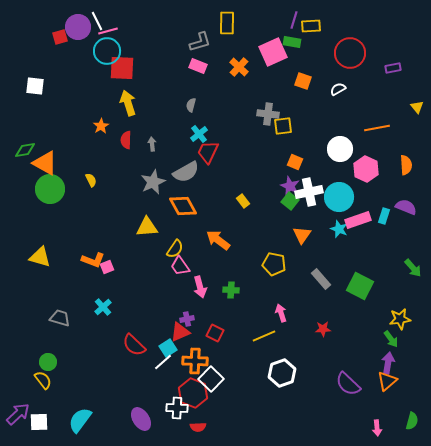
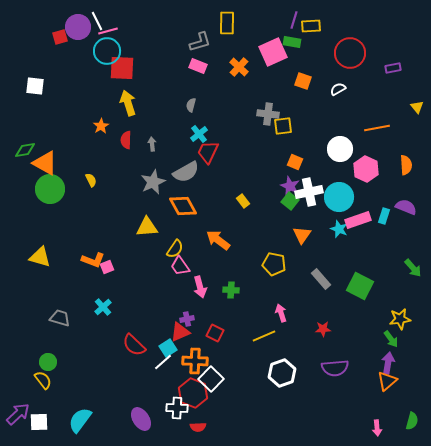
purple semicircle at (348, 384): moved 13 px left, 16 px up; rotated 48 degrees counterclockwise
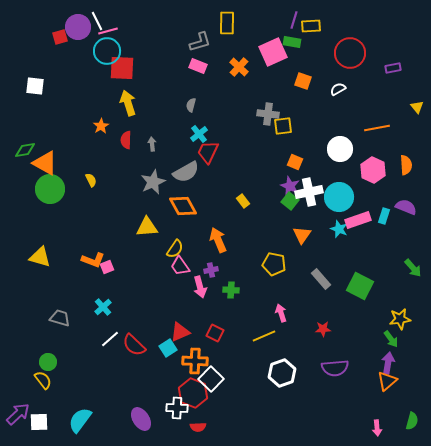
pink hexagon at (366, 169): moved 7 px right, 1 px down
orange arrow at (218, 240): rotated 30 degrees clockwise
purple cross at (187, 319): moved 24 px right, 49 px up
white line at (163, 362): moved 53 px left, 23 px up
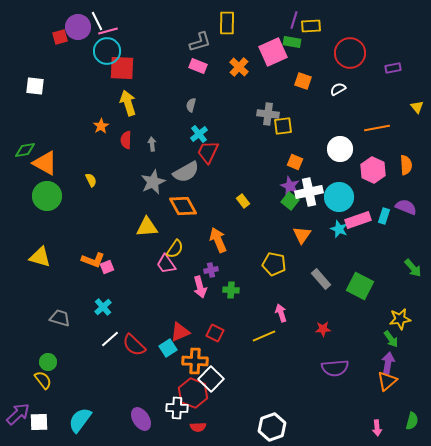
green circle at (50, 189): moved 3 px left, 7 px down
pink trapezoid at (180, 266): moved 14 px left, 2 px up
white hexagon at (282, 373): moved 10 px left, 54 px down
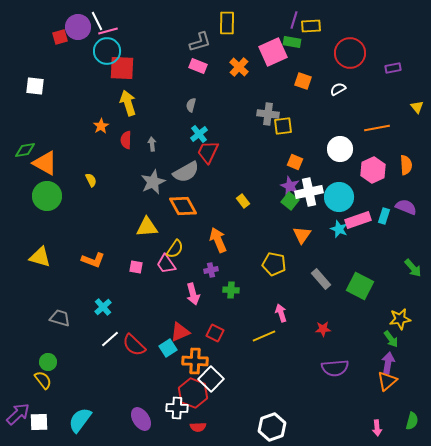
pink hexagon at (373, 170): rotated 10 degrees clockwise
pink square at (107, 267): moved 29 px right; rotated 32 degrees clockwise
pink arrow at (200, 287): moved 7 px left, 7 px down
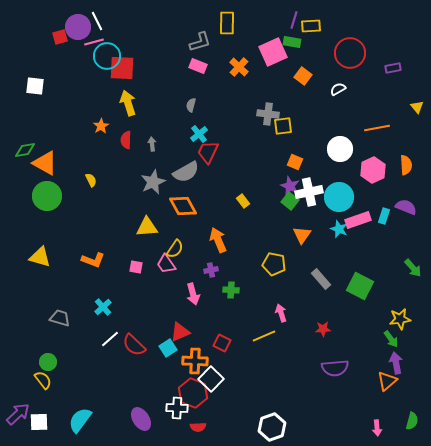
pink line at (108, 31): moved 14 px left, 11 px down
cyan circle at (107, 51): moved 5 px down
orange square at (303, 81): moved 5 px up; rotated 18 degrees clockwise
red square at (215, 333): moved 7 px right, 10 px down
purple arrow at (388, 363): moved 8 px right; rotated 20 degrees counterclockwise
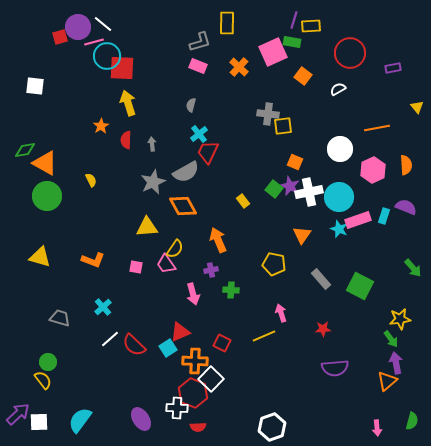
white line at (97, 21): moved 6 px right, 3 px down; rotated 24 degrees counterclockwise
green square at (290, 201): moved 16 px left, 12 px up
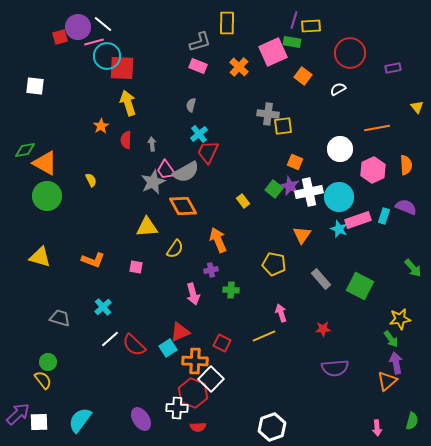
pink trapezoid at (166, 264): moved 94 px up
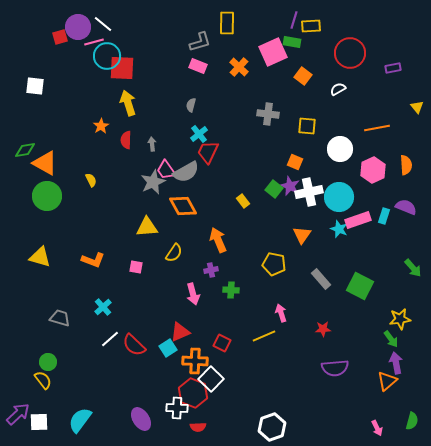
yellow square at (283, 126): moved 24 px right; rotated 12 degrees clockwise
yellow semicircle at (175, 249): moved 1 px left, 4 px down
pink arrow at (377, 428): rotated 21 degrees counterclockwise
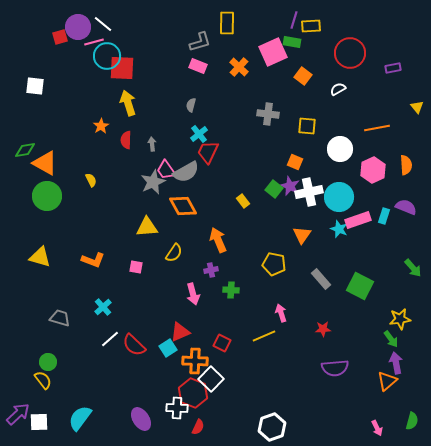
cyan semicircle at (80, 420): moved 2 px up
red semicircle at (198, 427): rotated 63 degrees counterclockwise
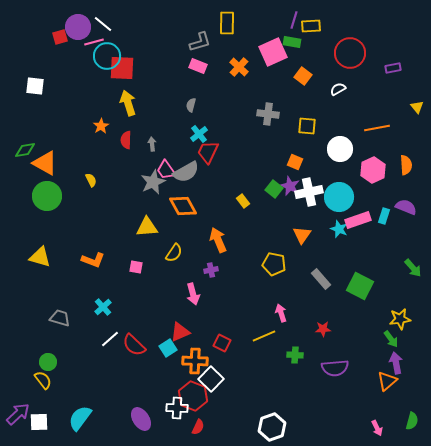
green cross at (231, 290): moved 64 px right, 65 px down
red hexagon at (193, 393): moved 3 px down
